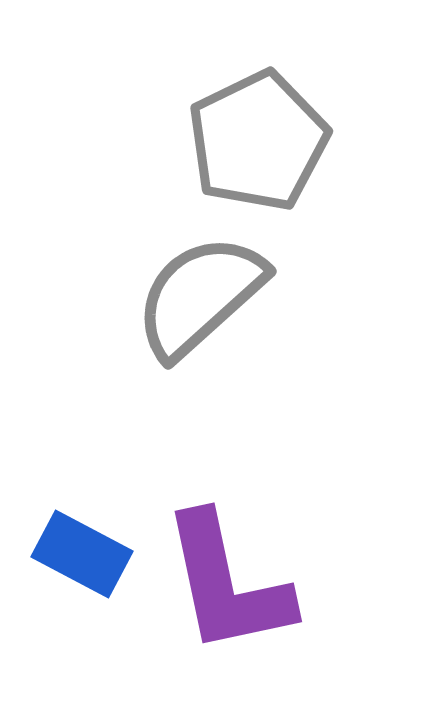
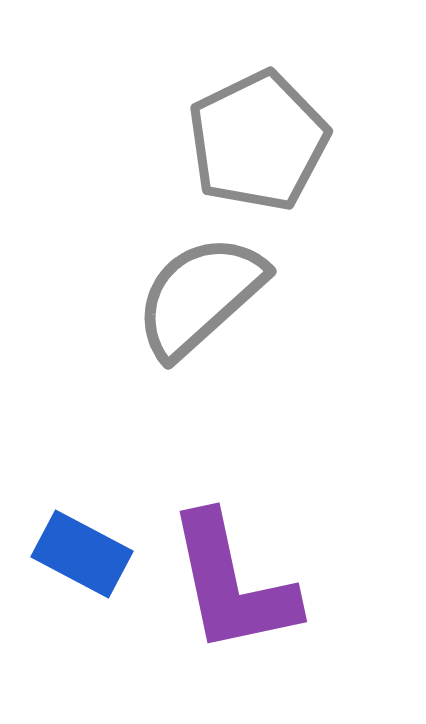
purple L-shape: moved 5 px right
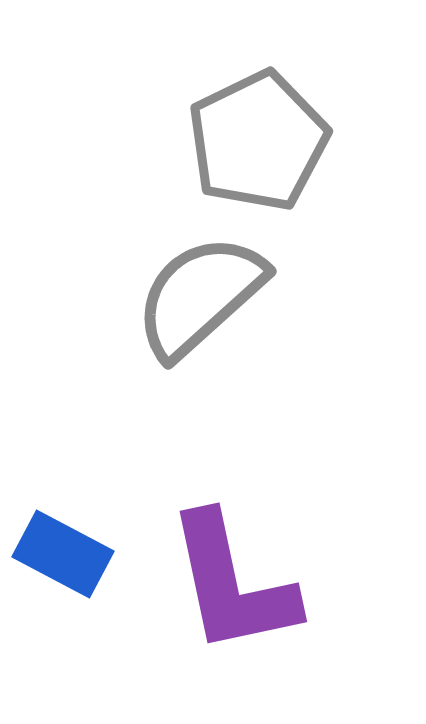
blue rectangle: moved 19 px left
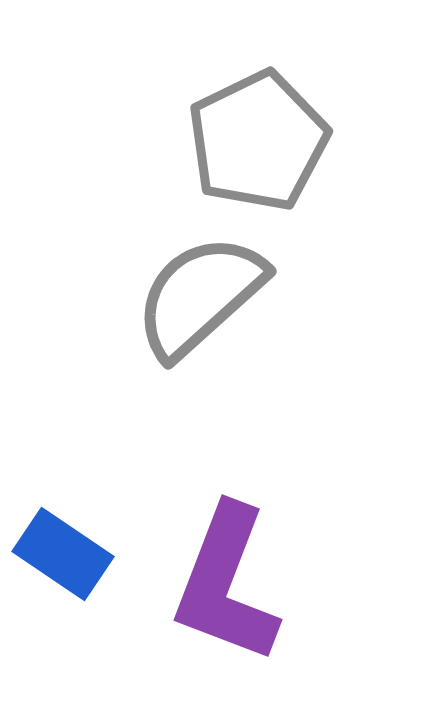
blue rectangle: rotated 6 degrees clockwise
purple L-shape: moved 6 px left; rotated 33 degrees clockwise
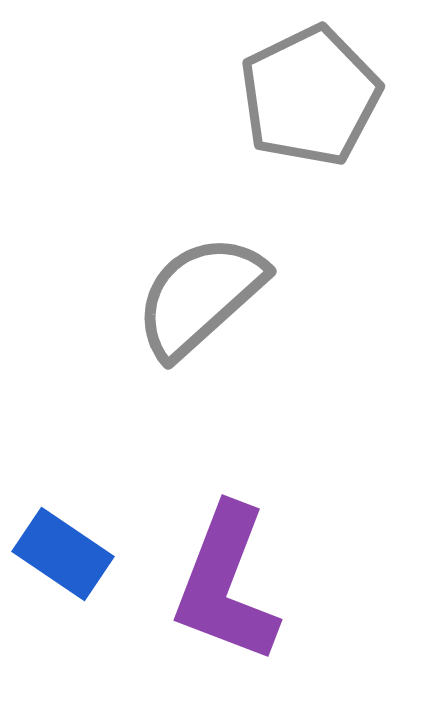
gray pentagon: moved 52 px right, 45 px up
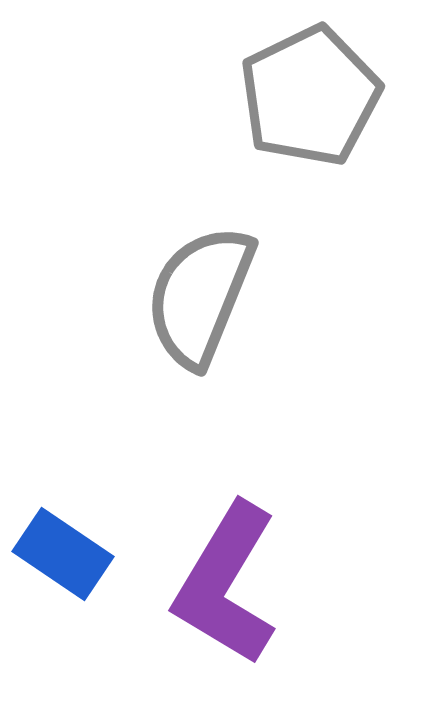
gray semicircle: rotated 26 degrees counterclockwise
purple L-shape: rotated 10 degrees clockwise
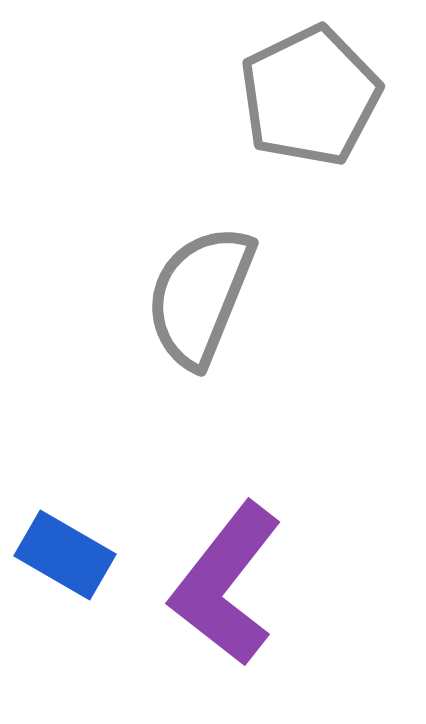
blue rectangle: moved 2 px right, 1 px down; rotated 4 degrees counterclockwise
purple L-shape: rotated 7 degrees clockwise
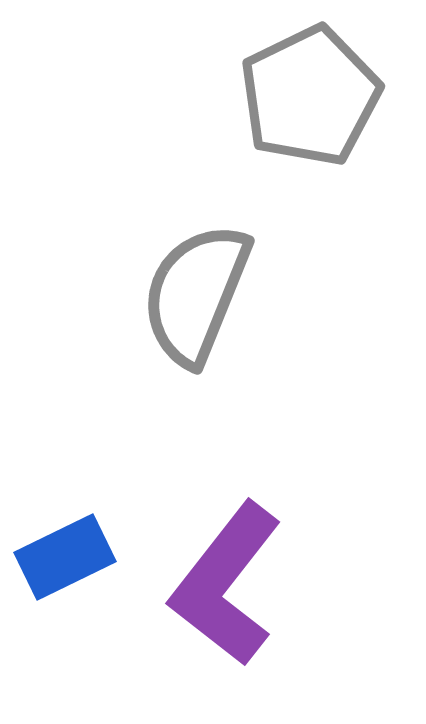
gray semicircle: moved 4 px left, 2 px up
blue rectangle: moved 2 px down; rotated 56 degrees counterclockwise
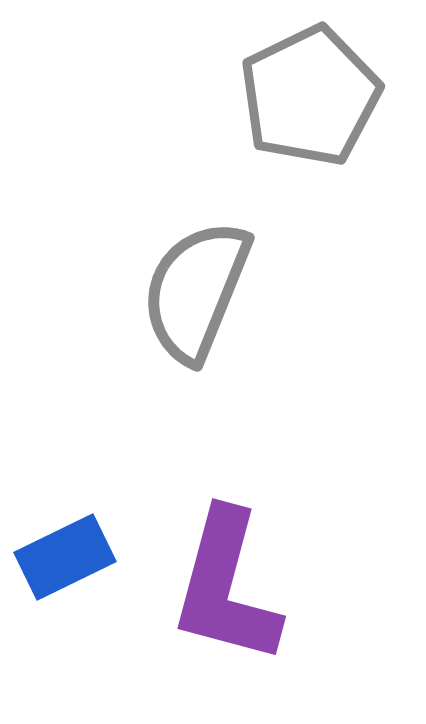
gray semicircle: moved 3 px up
purple L-shape: moved 3 px down; rotated 23 degrees counterclockwise
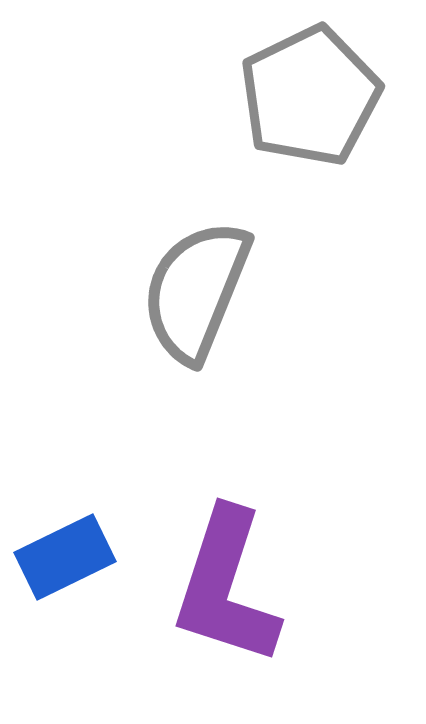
purple L-shape: rotated 3 degrees clockwise
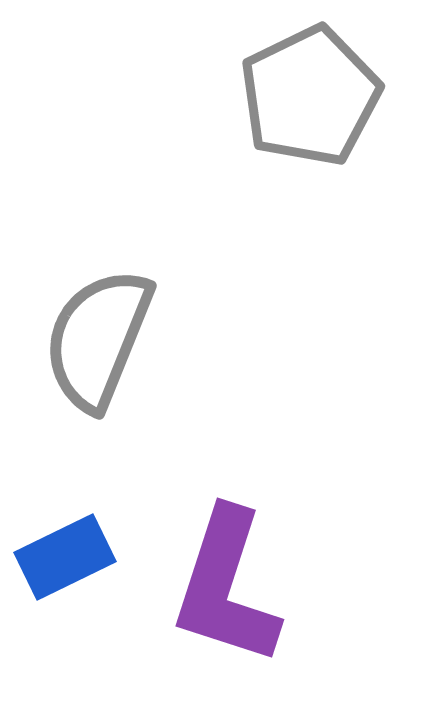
gray semicircle: moved 98 px left, 48 px down
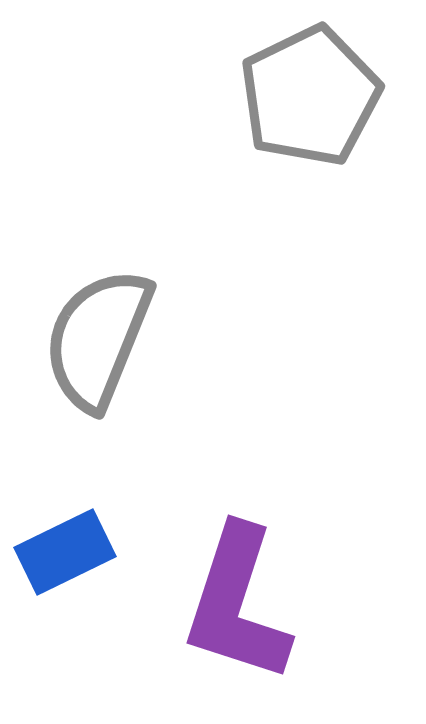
blue rectangle: moved 5 px up
purple L-shape: moved 11 px right, 17 px down
